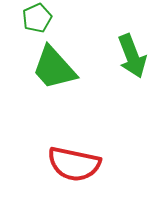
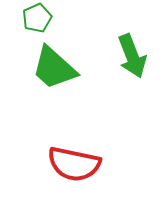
green trapezoid: rotated 6 degrees counterclockwise
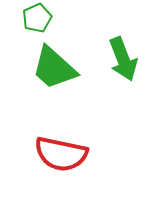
green arrow: moved 9 px left, 3 px down
red semicircle: moved 13 px left, 10 px up
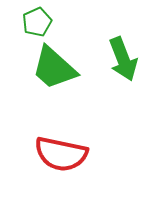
green pentagon: moved 4 px down
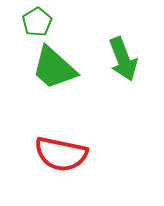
green pentagon: rotated 8 degrees counterclockwise
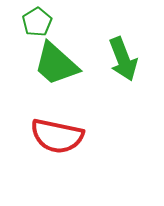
green trapezoid: moved 2 px right, 4 px up
red semicircle: moved 4 px left, 18 px up
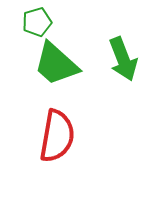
green pentagon: rotated 16 degrees clockwise
red semicircle: rotated 92 degrees counterclockwise
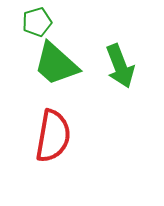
green arrow: moved 3 px left, 7 px down
red semicircle: moved 4 px left
